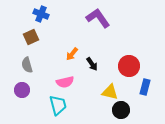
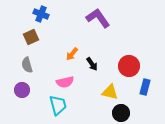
black circle: moved 3 px down
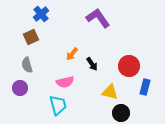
blue cross: rotated 28 degrees clockwise
purple circle: moved 2 px left, 2 px up
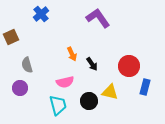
brown square: moved 20 px left
orange arrow: rotated 64 degrees counterclockwise
black circle: moved 32 px left, 12 px up
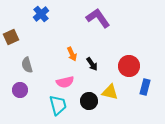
purple circle: moved 2 px down
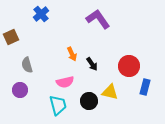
purple L-shape: moved 1 px down
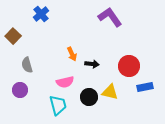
purple L-shape: moved 12 px right, 2 px up
brown square: moved 2 px right, 1 px up; rotated 21 degrees counterclockwise
black arrow: rotated 48 degrees counterclockwise
blue rectangle: rotated 63 degrees clockwise
black circle: moved 4 px up
